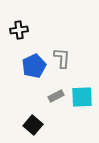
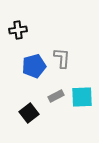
black cross: moved 1 px left
blue pentagon: rotated 10 degrees clockwise
black square: moved 4 px left, 12 px up; rotated 12 degrees clockwise
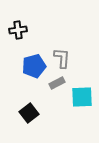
gray rectangle: moved 1 px right, 13 px up
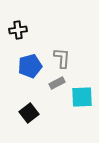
blue pentagon: moved 4 px left
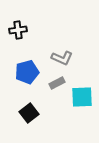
gray L-shape: rotated 110 degrees clockwise
blue pentagon: moved 3 px left, 6 px down
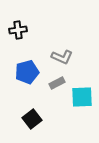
gray L-shape: moved 1 px up
black square: moved 3 px right, 6 px down
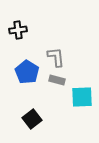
gray L-shape: moved 6 px left; rotated 120 degrees counterclockwise
blue pentagon: rotated 25 degrees counterclockwise
gray rectangle: moved 3 px up; rotated 42 degrees clockwise
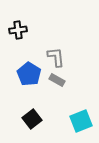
blue pentagon: moved 2 px right, 2 px down
gray rectangle: rotated 14 degrees clockwise
cyan square: moved 1 px left, 24 px down; rotated 20 degrees counterclockwise
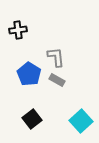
cyan square: rotated 20 degrees counterclockwise
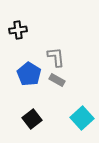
cyan square: moved 1 px right, 3 px up
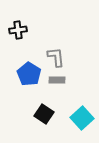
gray rectangle: rotated 28 degrees counterclockwise
black square: moved 12 px right, 5 px up; rotated 18 degrees counterclockwise
